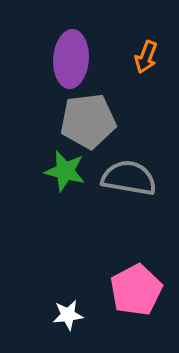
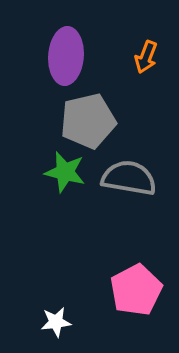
purple ellipse: moved 5 px left, 3 px up
gray pentagon: rotated 6 degrees counterclockwise
green star: moved 1 px down
white star: moved 12 px left, 7 px down
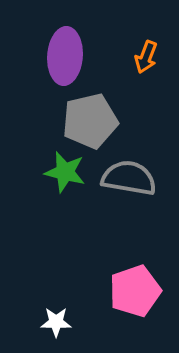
purple ellipse: moved 1 px left
gray pentagon: moved 2 px right
pink pentagon: moved 1 px left, 1 px down; rotated 9 degrees clockwise
white star: rotated 8 degrees clockwise
